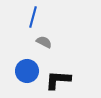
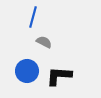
black L-shape: moved 1 px right, 4 px up
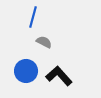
blue circle: moved 1 px left
black L-shape: rotated 44 degrees clockwise
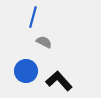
black L-shape: moved 5 px down
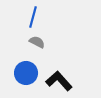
gray semicircle: moved 7 px left
blue circle: moved 2 px down
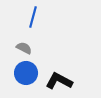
gray semicircle: moved 13 px left, 6 px down
black L-shape: rotated 20 degrees counterclockwise
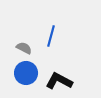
blue line: moved 18 px right, 19 px down
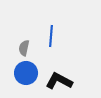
blue line: rotated 10 degrees counterclockwise
gray semicircle: rotated 105 degrees counterclockwise
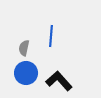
black L-shape: rotated 20 degrees clockwise
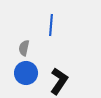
blue line: moved 11 px up
black L-shape: rotated 76 degrees clockwise
